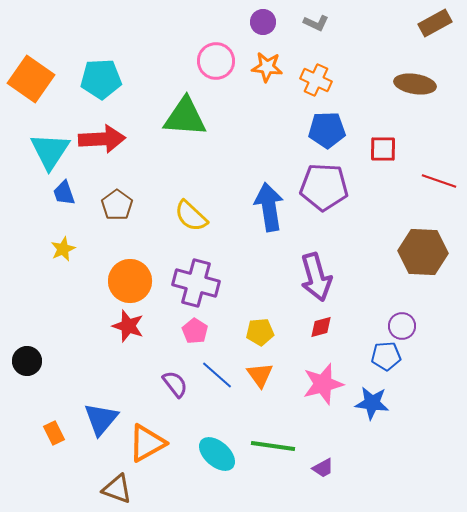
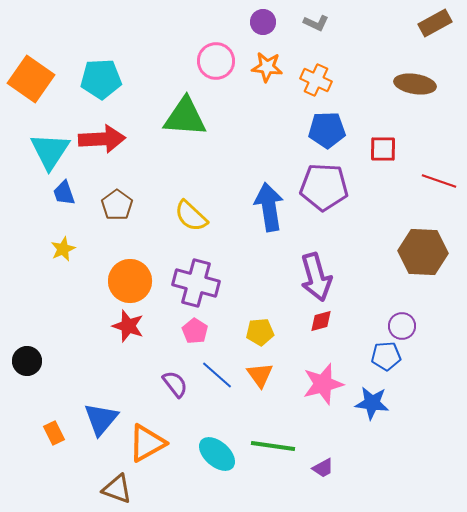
red diamond at (321, 327): moved 6 px up
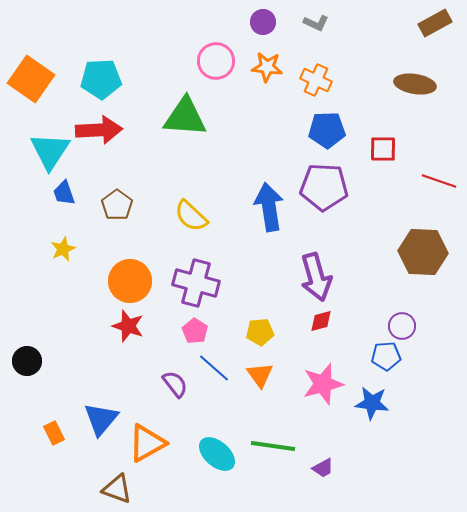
red arrow at (102, 139): moved 3 px left, 9 px up
blue line at (217, 375): moved 3 px left, 7 px up
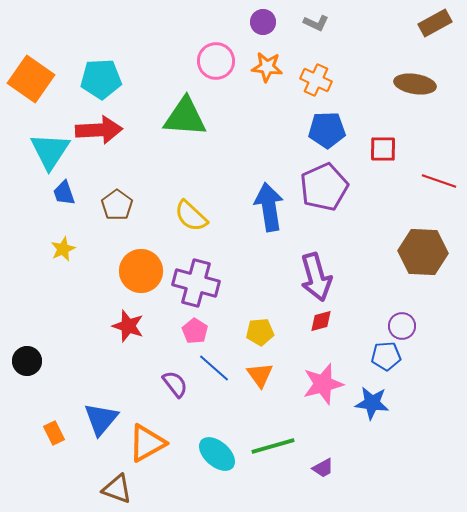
purple pentagon at (324, 187): rotated 27 degrees counterclockwise
orange circle at (130, 281): moved 11 px right, 10 px up
green line at (273, 446): rotated 24 degrees counterclockwise
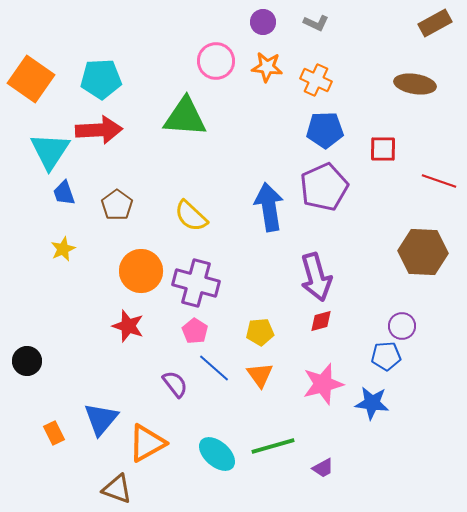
blue pentagon at (327, 130): moved 2 px left
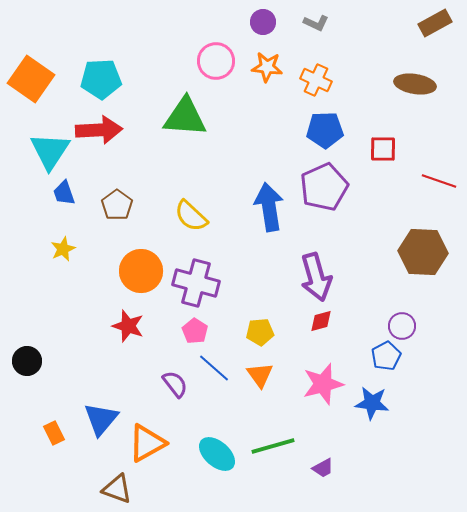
blue pentagon at (386, 356): rotated 24 degrees counterclockwise
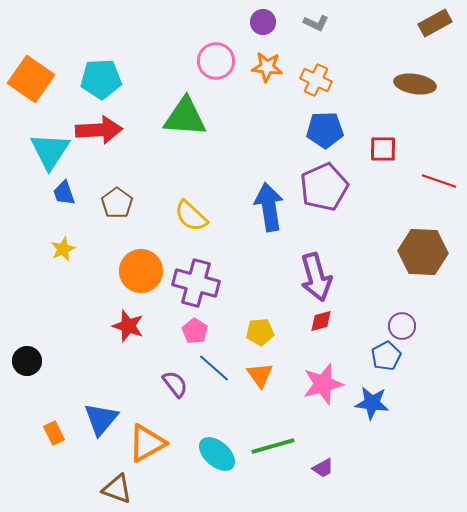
brown pentagon at (117, 205): moved 2 px up
